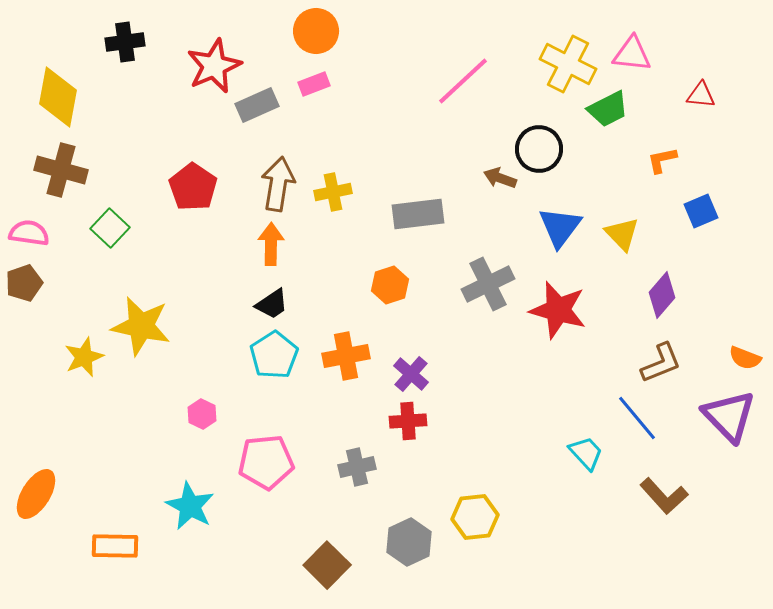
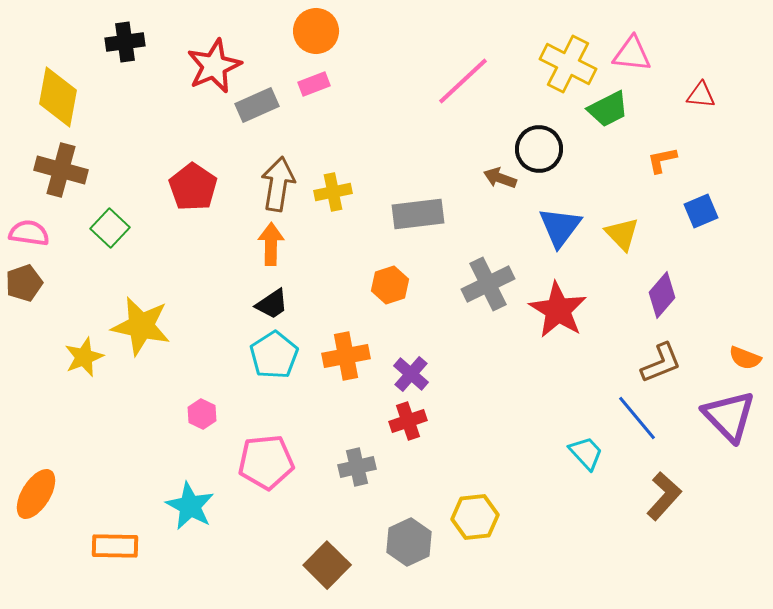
red star at (558, 310): rotated 16 degrees clockwise
red cross at (408, 421): rotated 15 degrees counterclockwise
brown L-shape at (664, 496): rotated 96 degrees counterclockwise
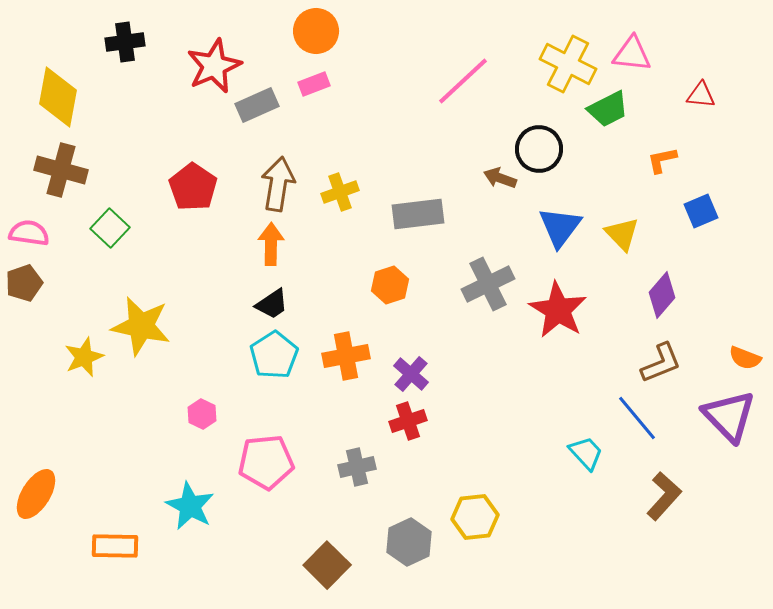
yellow cross at (333, 192): moved 7 px right; rotated 9 degrees counterclockwise
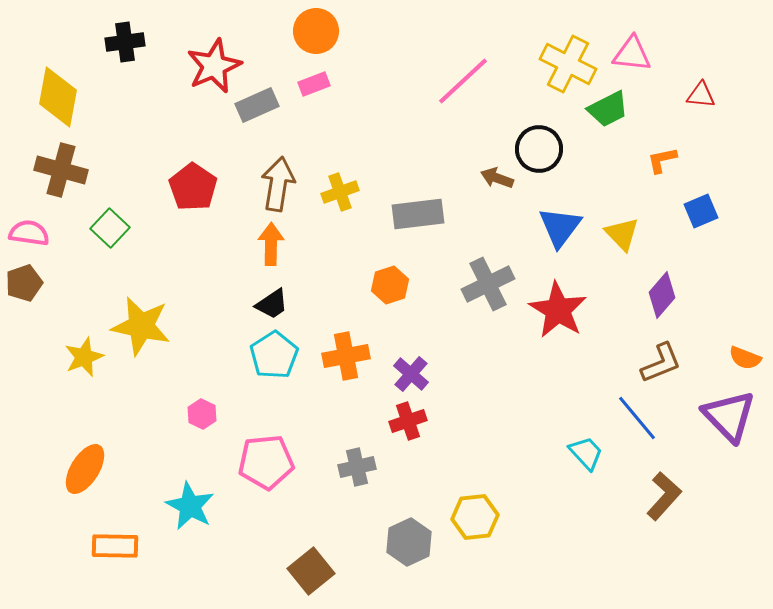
brown arrow at (500, 178): moved 3 px left
orange ellipse at (36, 494): moved 49 px right, 25 px up
brown square at (327, 565): moved 16 px left, 6 px down; rotated 6 degrees clockwise
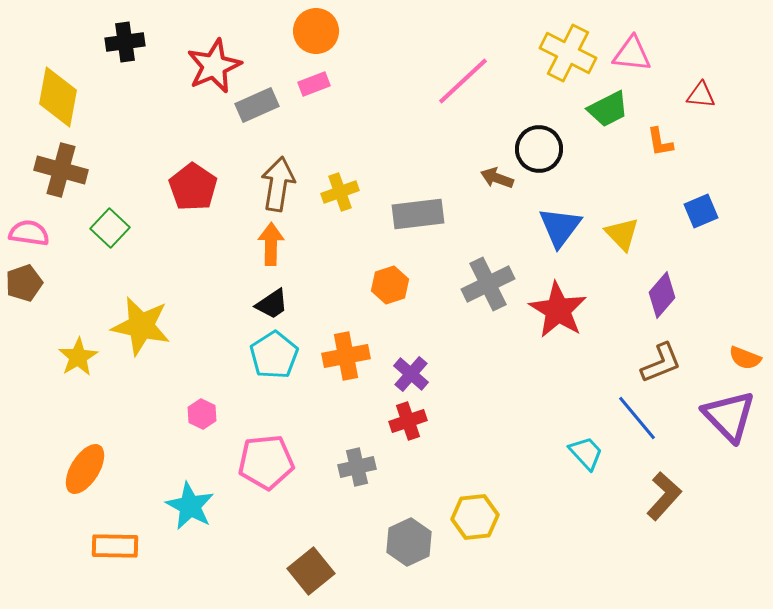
yellow cross at (568, 64): moved 11 px up
orange L-shape at (662, 160): moved 2 px left, 18 px up; rotated 88 degrees counterclockwise
yellow star at (84, 357): moved 6 px left; rotated 9 degrees counterclockwise
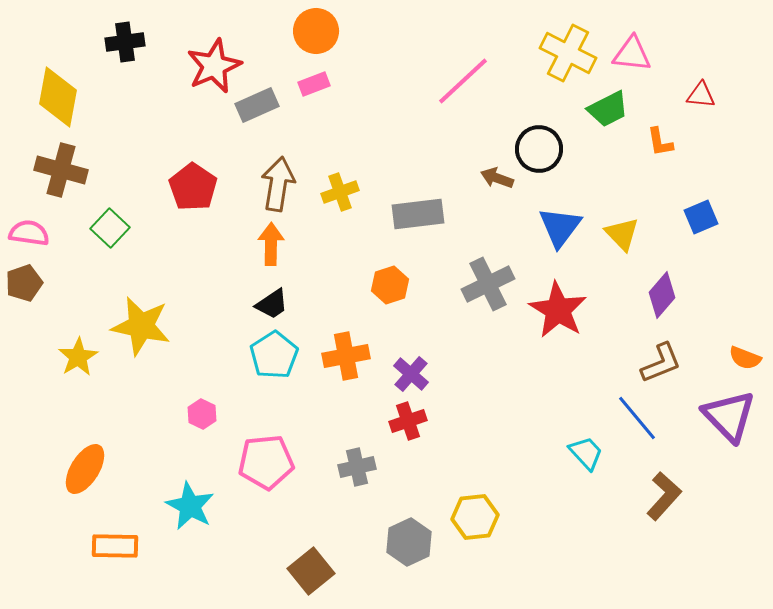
blue square at (701, 211): moved 6 px down
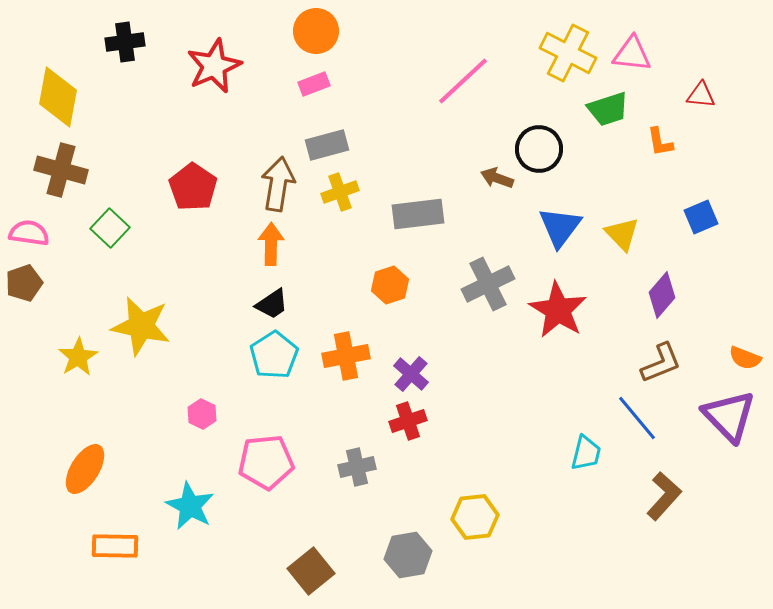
gray rectangle at (257, 105): moved 70 px right, 40 px down; rotated 9 degrees clockwise
green trapezoid at (608, 109): rotated 9 degrees clockwise
cyan trapezoid at (586, 453): rotated 57 degrees clockwise
gray hexagon at (409, 542): moved 1 px left, 13 px down; rotated 15 degrees clockwise
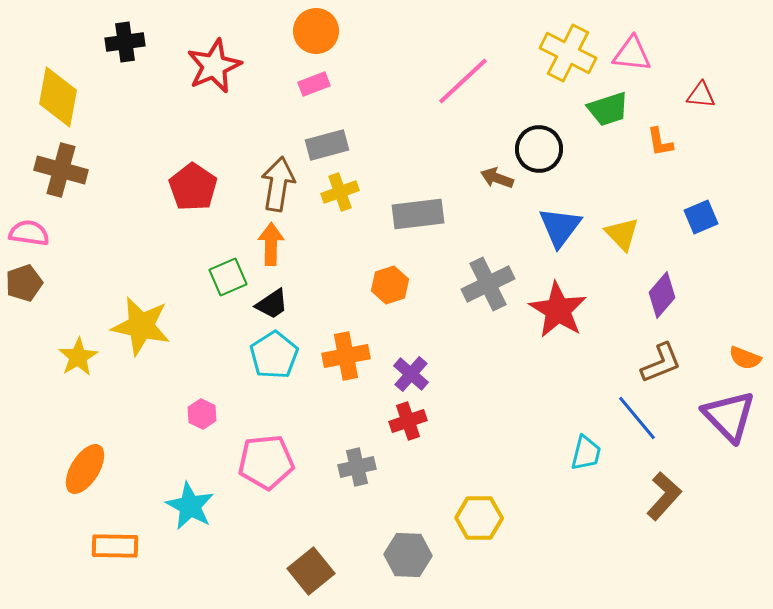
green square at (110, 228): moved 118 px right, 49 px down; rotated 24 degrees clockwise
yellow hexagon at (475, 517): moved 4 px right, 1 px down; rotated 6 degrees clockwise
gray hexagon at (408, 555): rotated 12 degrees clockwise
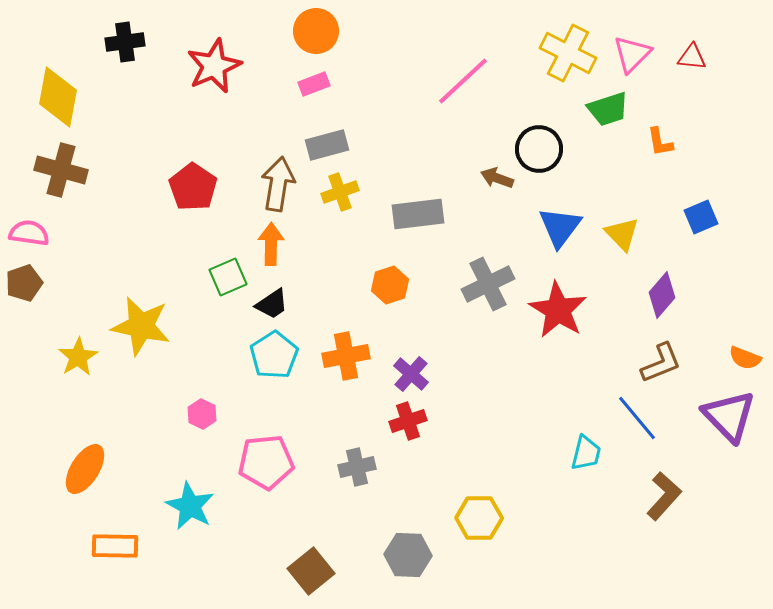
pink triangle at (632, 54): rotated 51 degrees counterclockwise
red triangle at (701, 95): moved 9 px left, 38 px up
